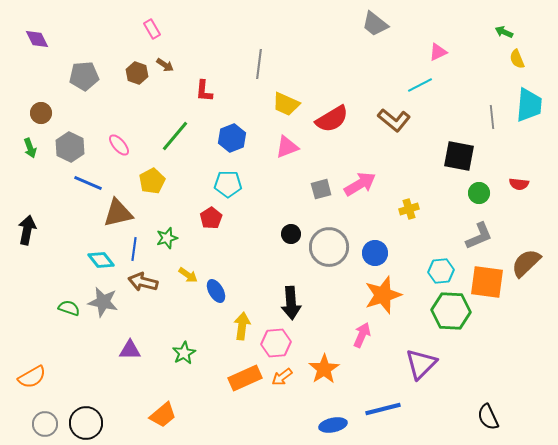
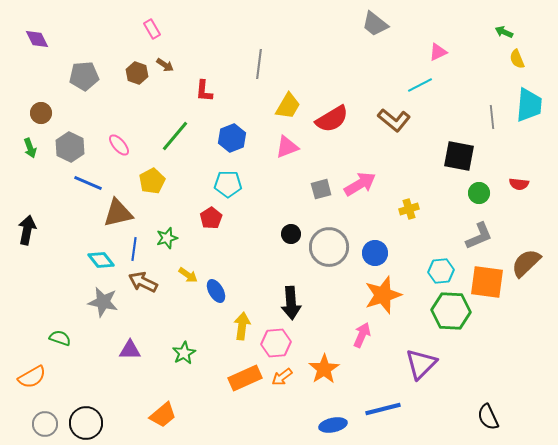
yellow trapezoid at (286, 104): moved 2 px right, 2 px down; rotated 84 degrees counterclockwise
brown arrow at (143, 282): rotated 12 degrees clockwise
green semicircle at (69, 308): moved 9 px left, 30 px down
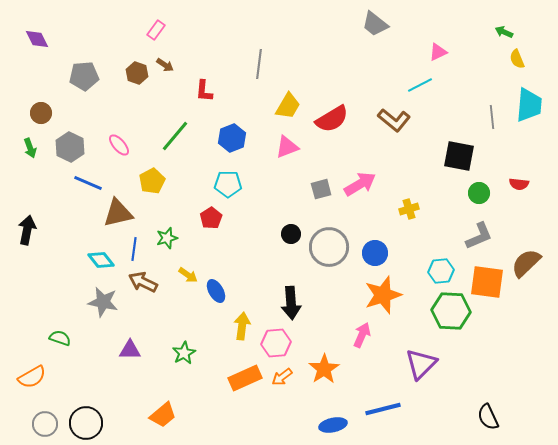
pink rectangle at (152, 29): moved 4 px right, 1 px down; rotated 66 degrees clockwise
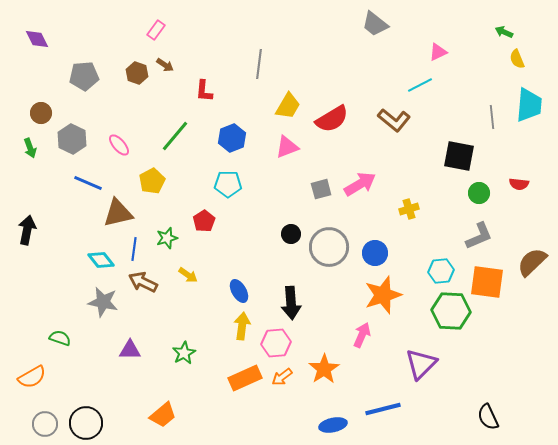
gray hexagon at (70, 147): moved 2 px right, 8 px up
red pentagon at (211, 218): moved 7 px left, 3 px down
brown semicircle at (526, 263): moved 6 px right, 1 px up
blue ellipse at (216, 291): moved 23 px right
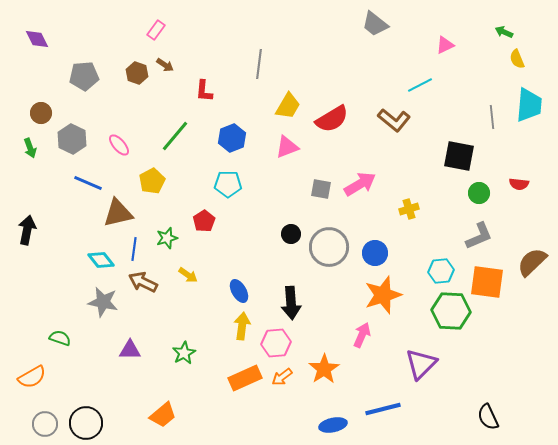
pink triangle at (438, 52): moved 7 px right, 7 px up
gray square at (321, 189): rotated 25 degrees clockwise
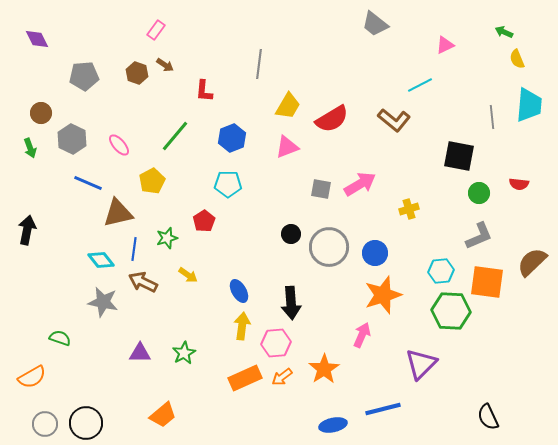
purple triangle at (130, 350): moved 10 px right, 3 px down
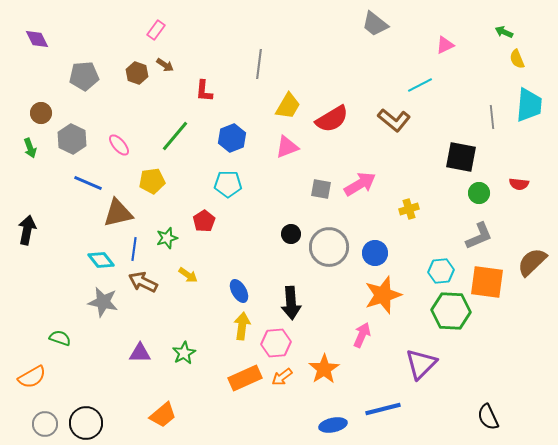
black square at (459, 156): moved 2 px right, 1 px down
yellow pentagon at (152, 181): rotated 20 degrees clockwise
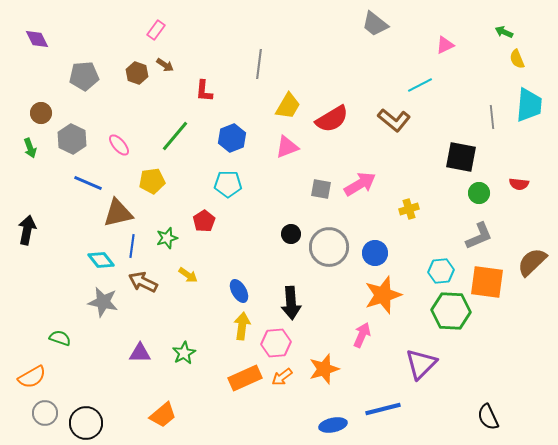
blue line at (134, 249): moved 2 px left, 3 px up
orange star at (324, 369): rotated 16 degrees clockwise
gray circle at (45, 424): moved 11 px up
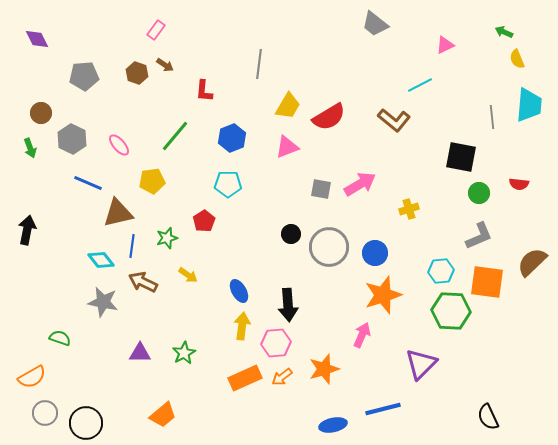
red semicircle at (332, 119): moved 3 px left, 2 px up
black arrow at (291, 303): moved 3 px left, 2 px down
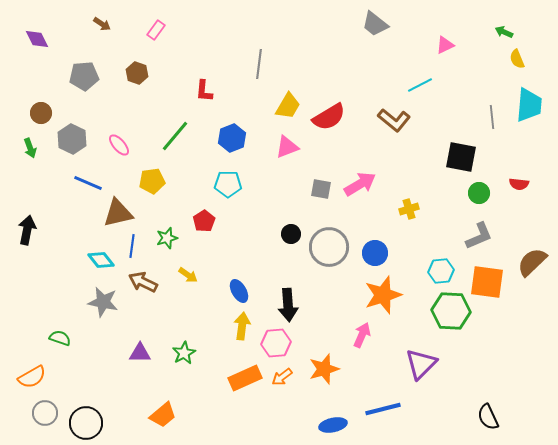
brown arrow at (165, 65): moved 63 px left, 41 px up
